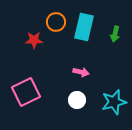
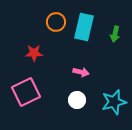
red star: moved 13 px down
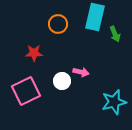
orange circle: moved 2 px right, 2 px down
cyan rectangle: moved 11 px right, 10 px up
green arrow: rotated 35 degrees counterclockwise
pink square: moved 1 px up
white circle: moved 15 px left, 19 px up
